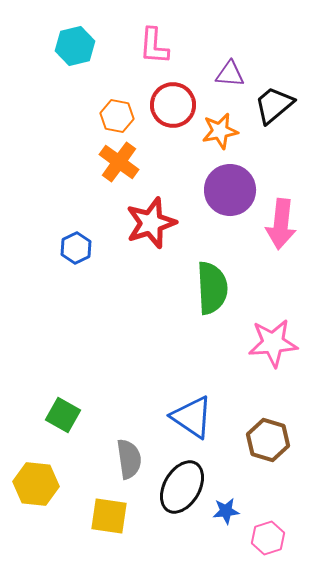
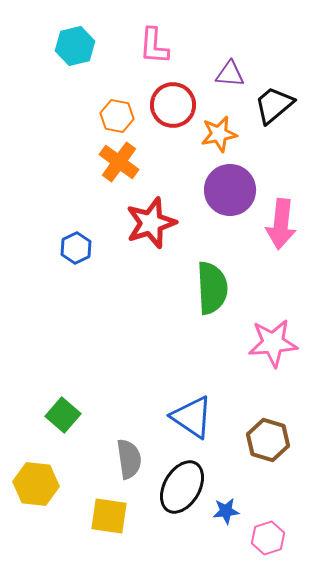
orange star: moved 1 px left, 3 px down
green square: rotated 12 degrees clockwise
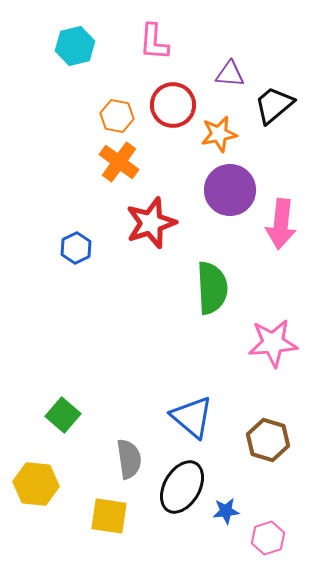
pink L-shape: moved 4 px up
blue triangle: rotated 6 degrees clockwise
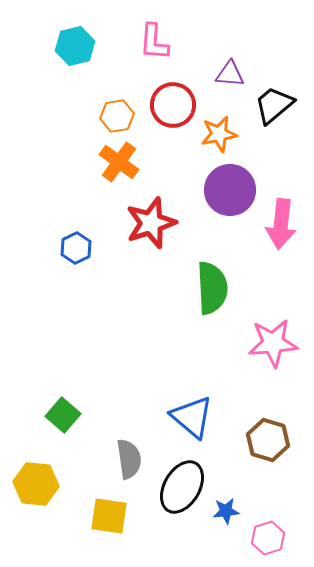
orange hexagon: rotated 20 degrees counterclockwise
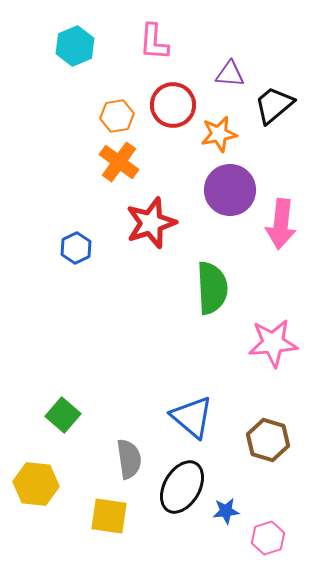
cyan hexagon: rotated 9 degrees counterclockwise
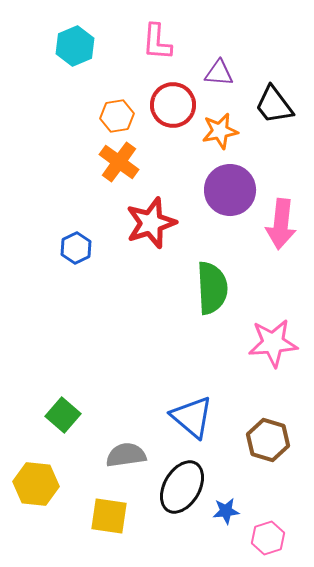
pink L-shape: moved 3 px right
purple triangle: moved 11 px left, 1 px up
black trapezoid: rotated 87 degrees counterclockwise
orange star: moved 1 px right, 3 px up
gray semicircle: moved 3 px left, 4 px up; rotated 90 degrees counterclockwise
